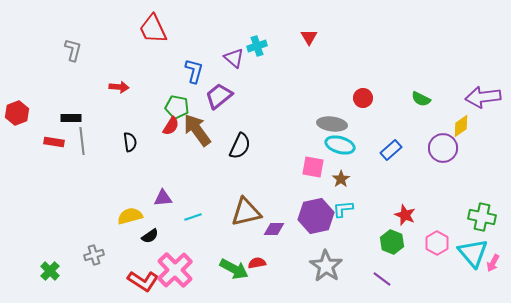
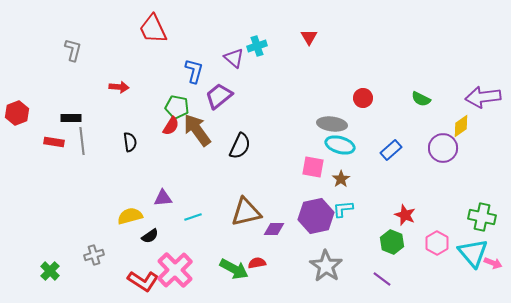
pink arrow at (493, 263): rotated 96 degrees counterclockwise
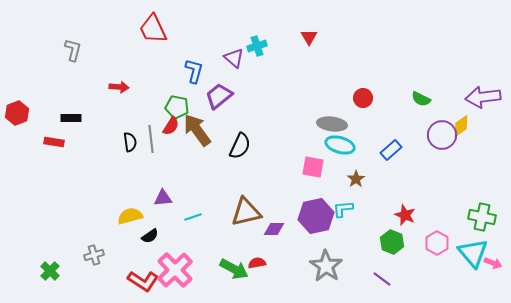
gray line at (82, 141): moved 69 px right, 2 px up
purple circle at (443, 148): moved 1 px left, 13 px up
brown star at (341, 179): moved 15 px right
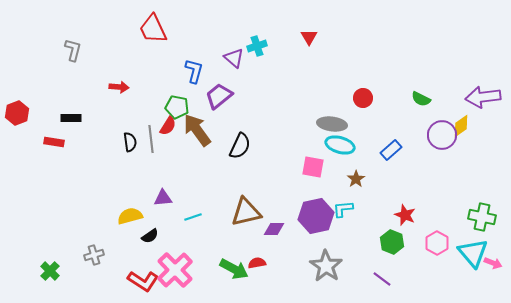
red semicircle at (171, 126): moved 3 px left
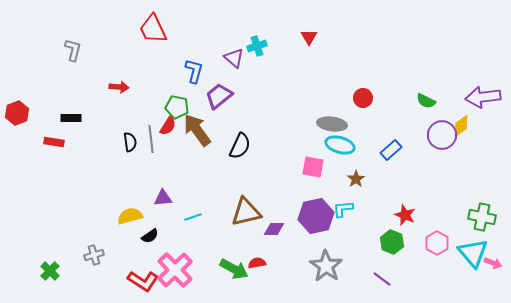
green semicircle at (421, 99): moved 5 px right, 2 px down
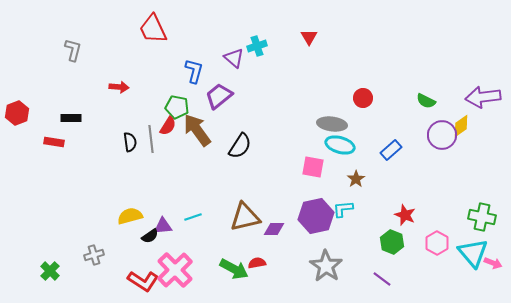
black semicircle at (240, 146): rotated 8 degrees clockwise
purple triangle at (163, 198): moved 28 px down
brown triangle at (246, 212): moved 1 px left, 5 px down
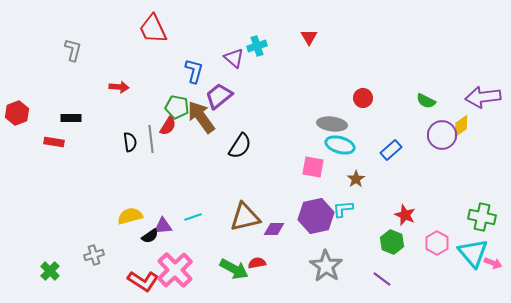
brown arrow at (197, 130): moved 4 px right, 13 px up
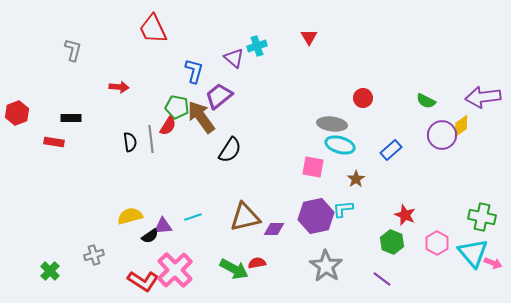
black semicircle at (240, 146): moved 10 px left, 4 px down
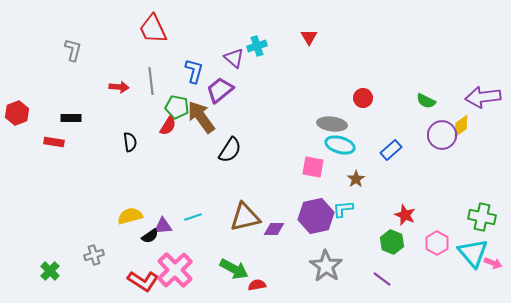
purple trapezoid at (219, 96): moved 1 px right, 6 px up
gray line at (151, 139): moved 58 px up
red semicircle at (257, 263): moved 22 px down
